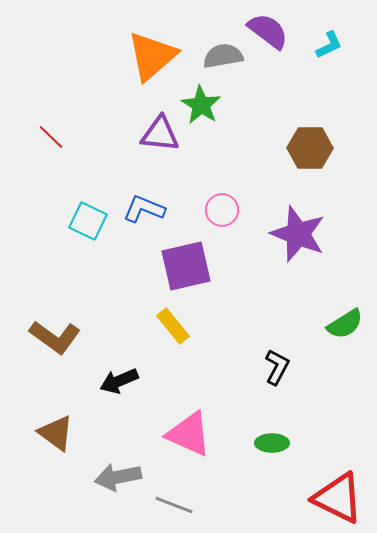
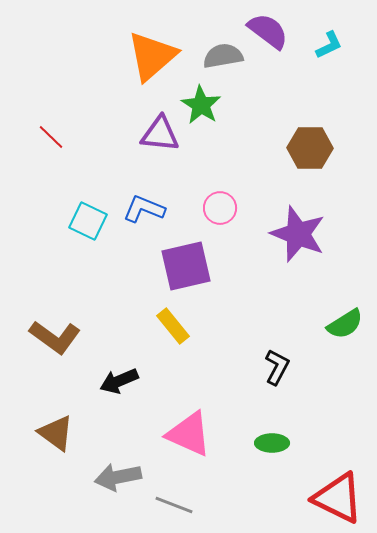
pink circle: moved 2 px left, 2 px up
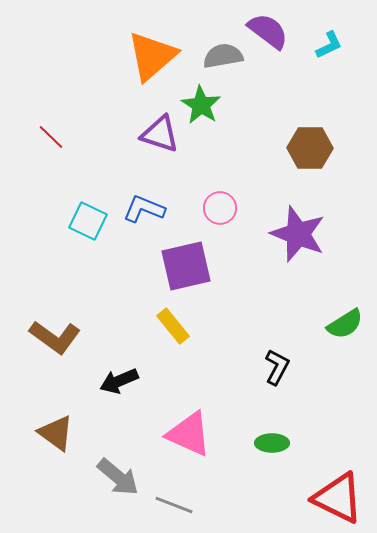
purple triangle: rotated 12 degrees clockwise
gray arrow: rotated 129 degrees counterclockwise
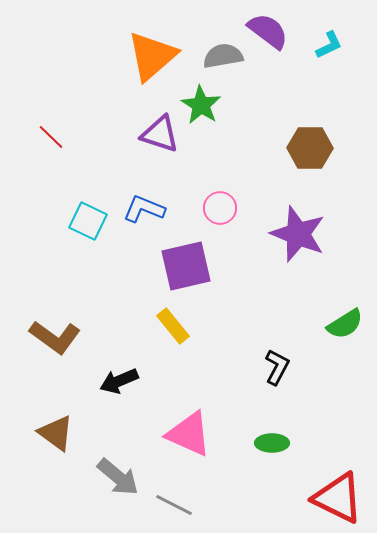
gray line: rotated 6 degrees clockwise
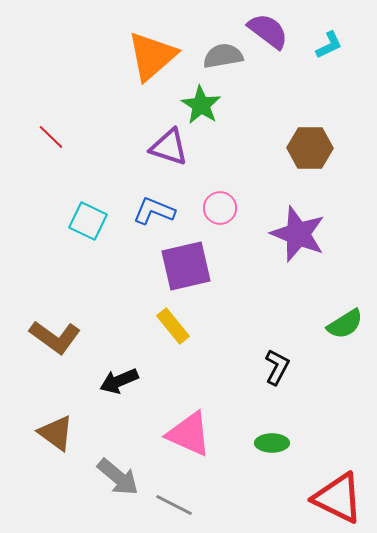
purple triangle: moved 9 px right, 13 px down
blue L-shape: moved 10 px right, 2 px down
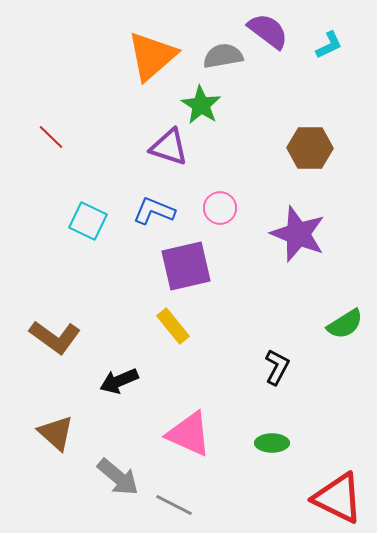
brown triangle: rotated 6 degrees clockwise
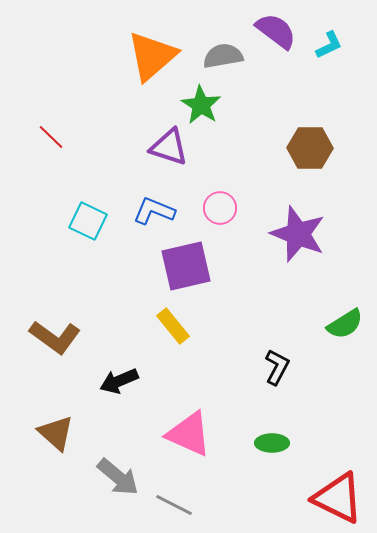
purple semicircle: moved 8 px right
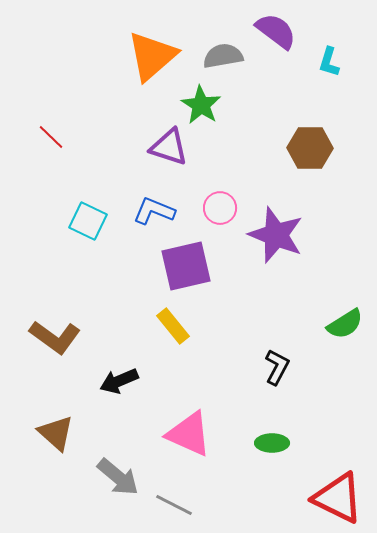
cyan L-shape: moved 17 px down; rotated 132 degrees clockwise
purple star: moved 22 px left, 1 px down
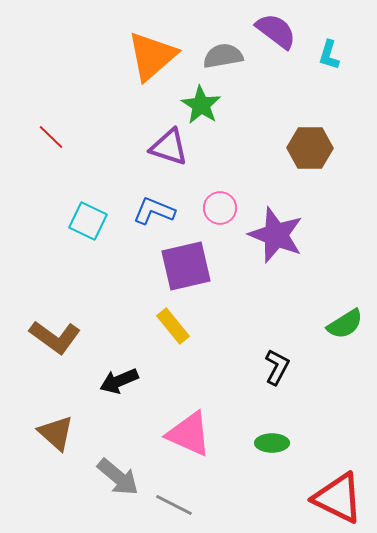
cyan L-shape: moved 7 px up
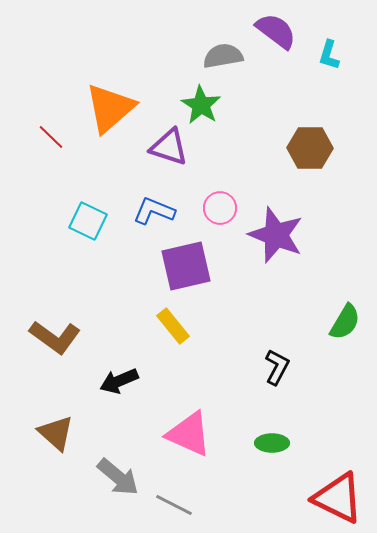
orange triangle: moved 42 px left, 52 px down
green semicircle: moved 2 px up; rotated 27 degrees counterclockwise
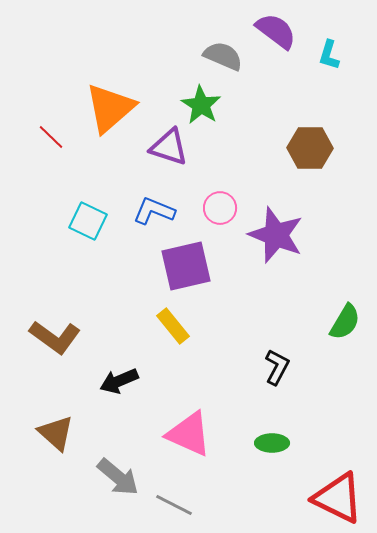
gray semicircle: rotated 33 degrees clockwise
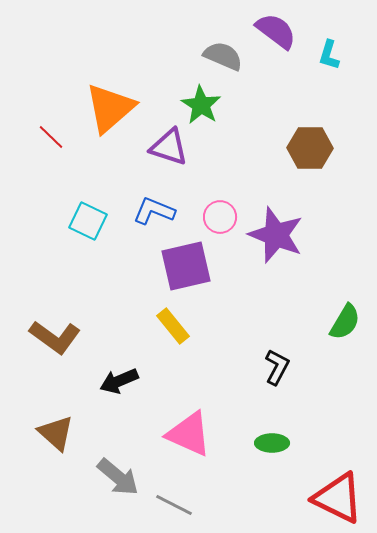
pink circle: moved 9 px down
